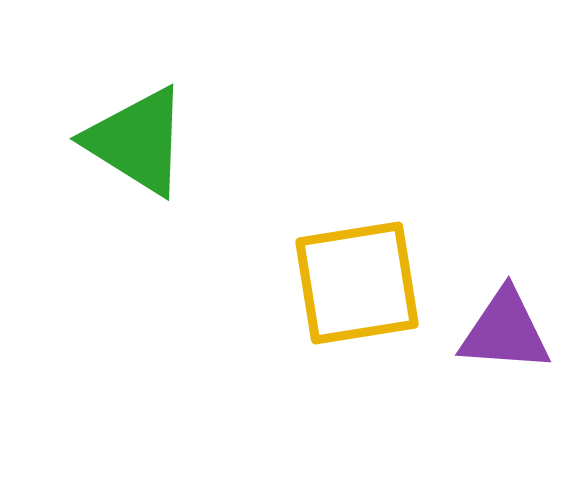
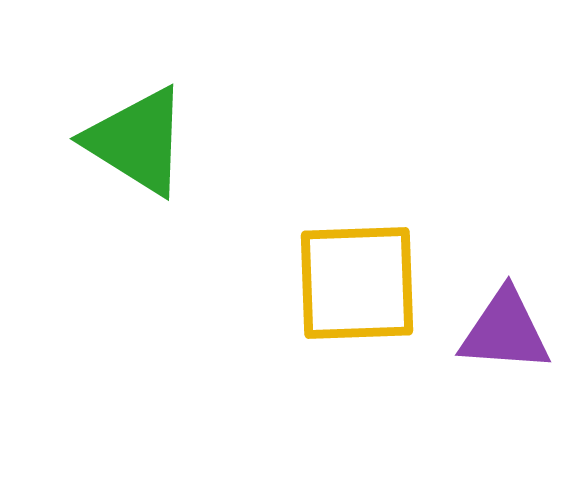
yellow square: rotated 7 degrees clockwise
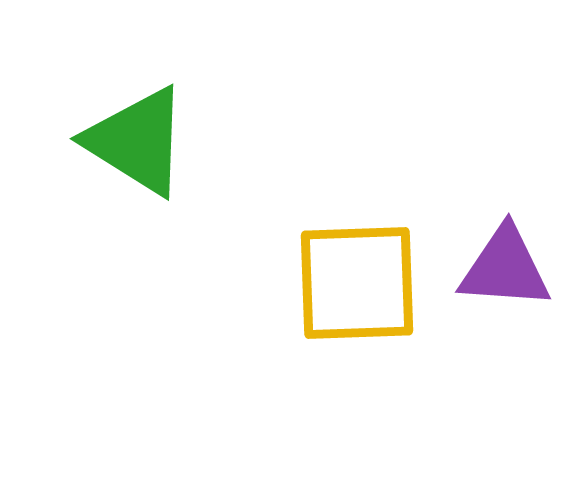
purple triangle: moved 63 px up
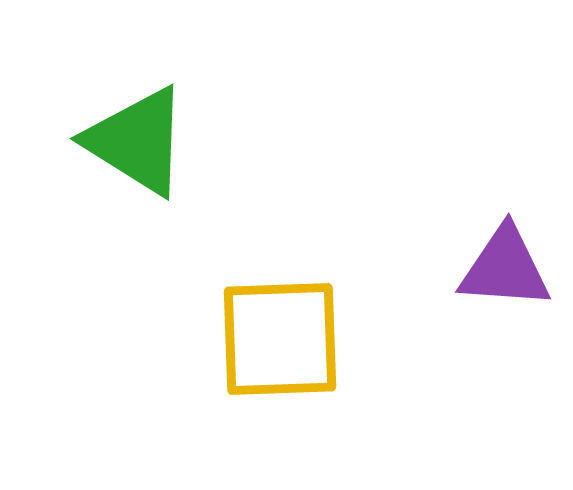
yellow square: moved 77 px left, 56 px down
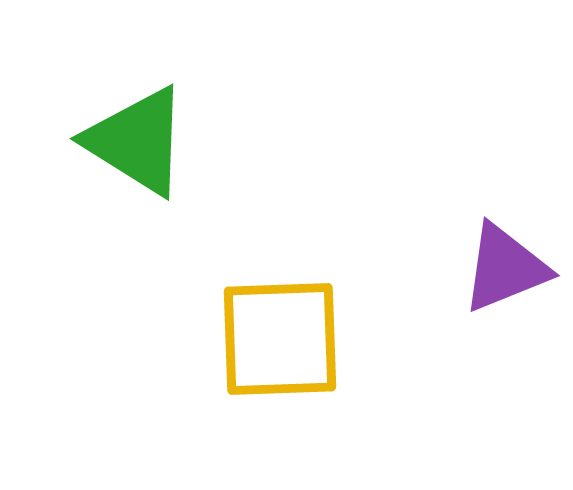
purple triangle: rotated 26 degrees counterclockwise
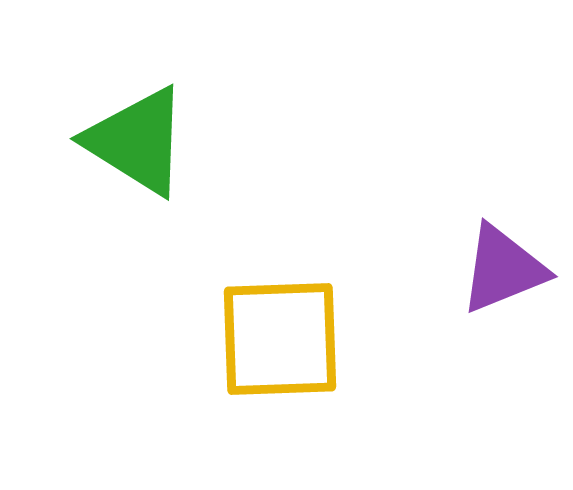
purple triangle: moved 2 px left, 1 px down
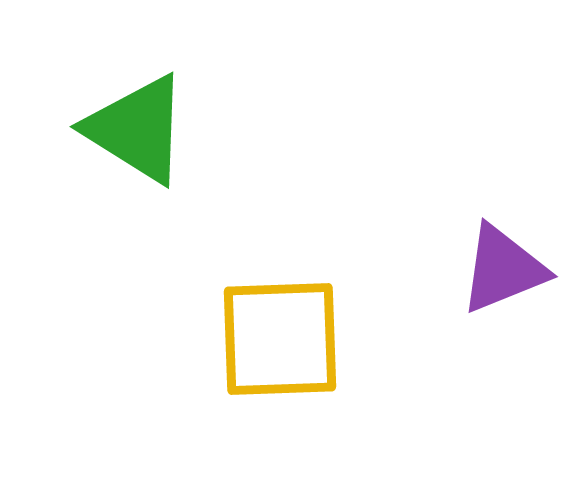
green triangle: moved 12 px up
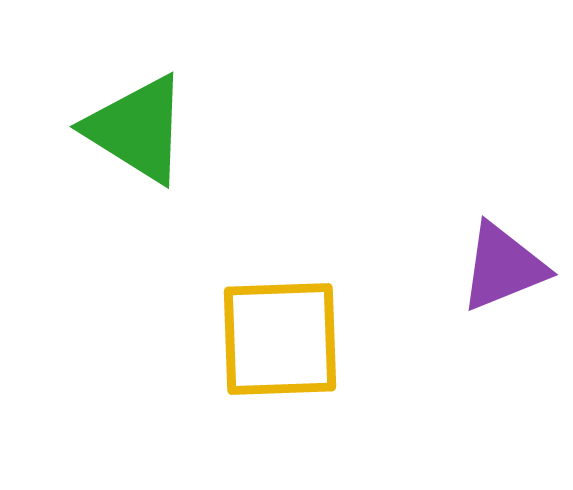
purple triangle: moved 2 px up
